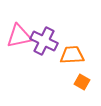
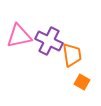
purple cross: moved 5 px right
orange trapezoid: rotated 85 degrees clockwise
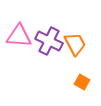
pink triangle: rotated 16 degrees clockwise
orange trapezoid: moved 3 px right, 11 px up; rotated 20 degrees counterclockwise
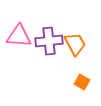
purple cross: rotated 32 degrees counterclockwise
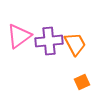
pink triangle: rotated 40 degrees counterclockwise
orange square: rotated 35 degrees clockwise
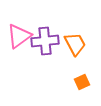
purple cross: moved 4 px left
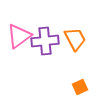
orange trapezoid: moved 5 px up
orange square: moved 2 px left, 5 px down
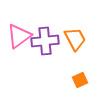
orange square: moved 7 px up
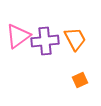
pink triangle: moved 1 px left
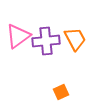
purple cross: moved 1 px right
orange square: moved 19 px left, 12 px down
